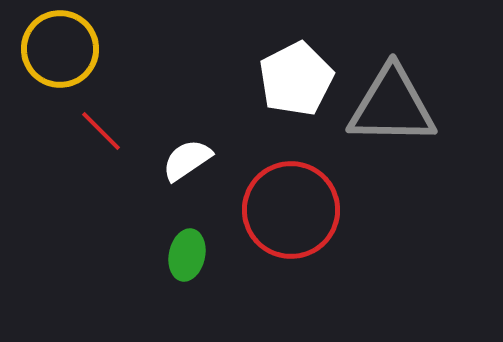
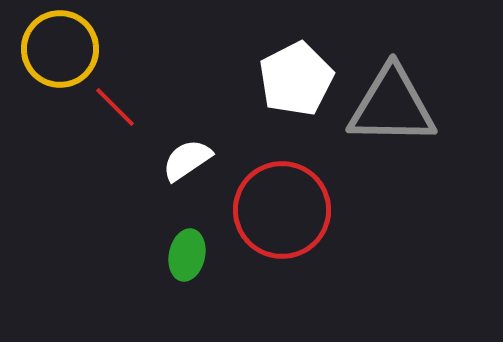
red line: moved 14 px right, 24 px up
red circle: moved 9 px left
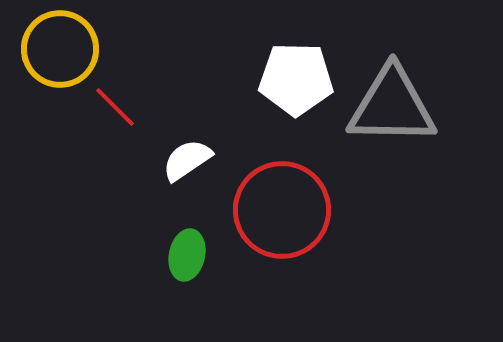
white pentagon: rotated 28 degrees clockwise
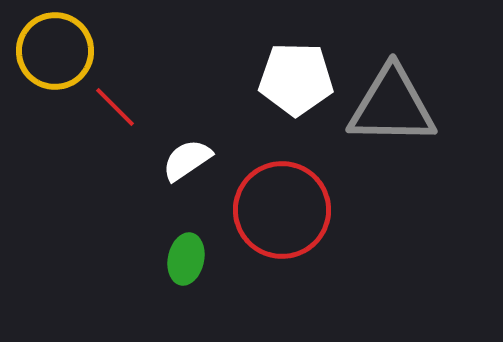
yellow circle: moved 5 px left, 2 px down
green ellipse: moved 1 px left, 4 px down
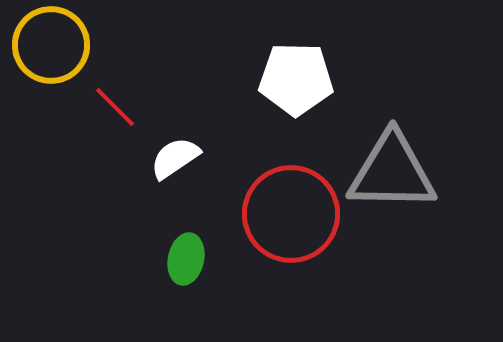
yellow circle: moved 4 px left, 6 px up
gray triangle: moved 66 px down
white semicircle: moved 12 px left, 2 px up
red circle: moved 9 px right, 4 px down
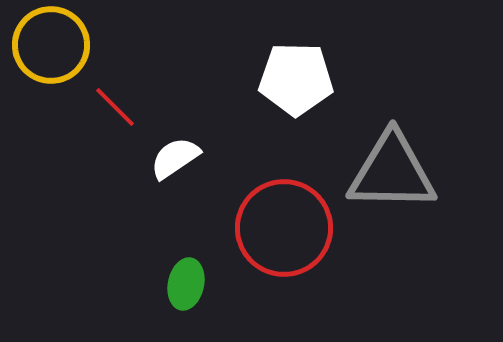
red circle: moved 7 px left, 14 px down
green ellipse: moved 25 px down
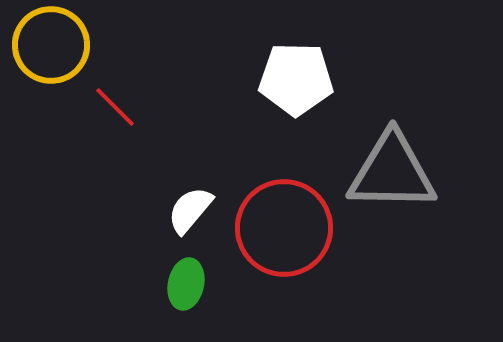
white semicircle: moved 15 px right, 52 px down; rotated 16 degrees counterclockwise
